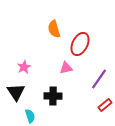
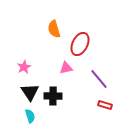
purple line: rotated 75 degrees counterclockwise
black triangle: moved 14 px right
red rectangle: rotated 56 degrees clockwise
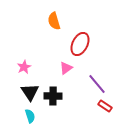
orange semicircle: moved 8 px up
pink triangle: rotated 24 degrees counterclockwise
purple line: moved 2 px left, 5 px down
red rectangle: moved 1 px down; rotated 16 degrees clockwise
